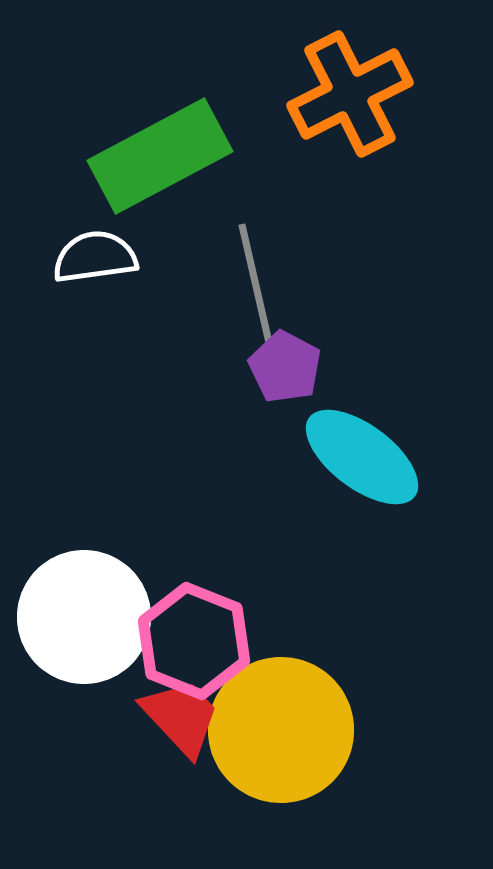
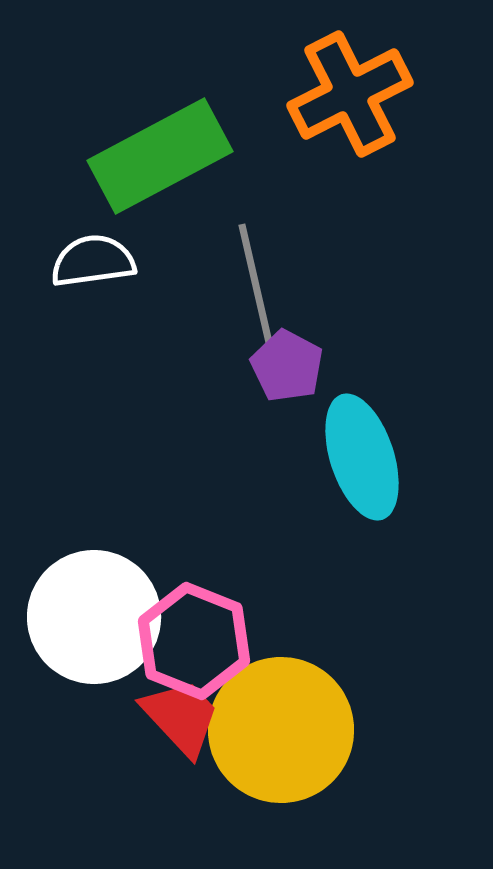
white semicircle: moved 2 px left, 4 px down
purple pentagon: moved 2 px right, 1 px up
cyan ellipse: rotated 35 degrees clockwise
white circle: moved 10 px right
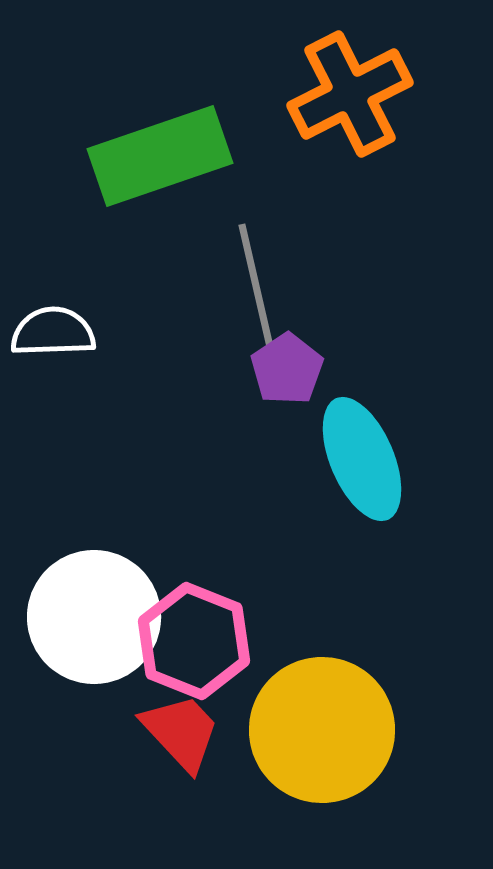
green rectangle: rotated 9 degrees clockwise
white semicircle: moved 40 px left, 71 px down; rotated 6 degrees clockwise
purple pentagon: moved 3 px down; rotated 10 degrees clockwise
cyan ellipse: moved 2 px down; rotated 5 degrees counterclockwise
red trapezoid: moved 15 px down
yellow circle: moved 41 px right
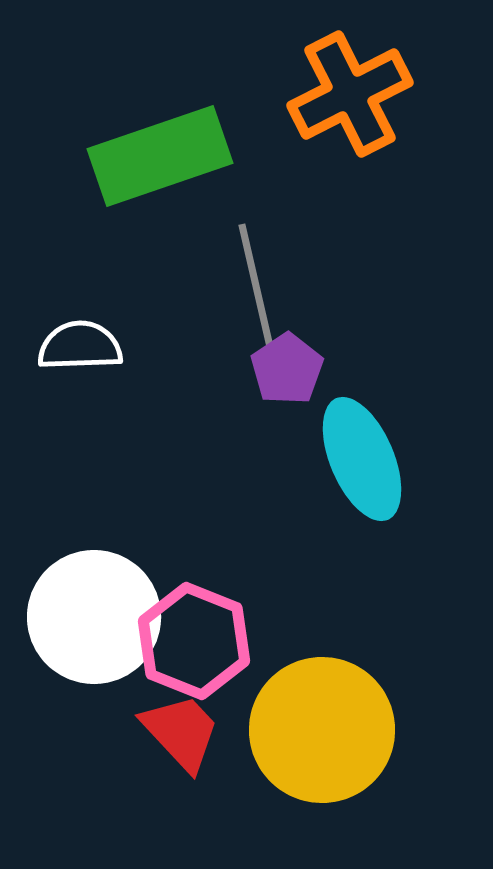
white semicircle: moved 27 px right, 14 px down
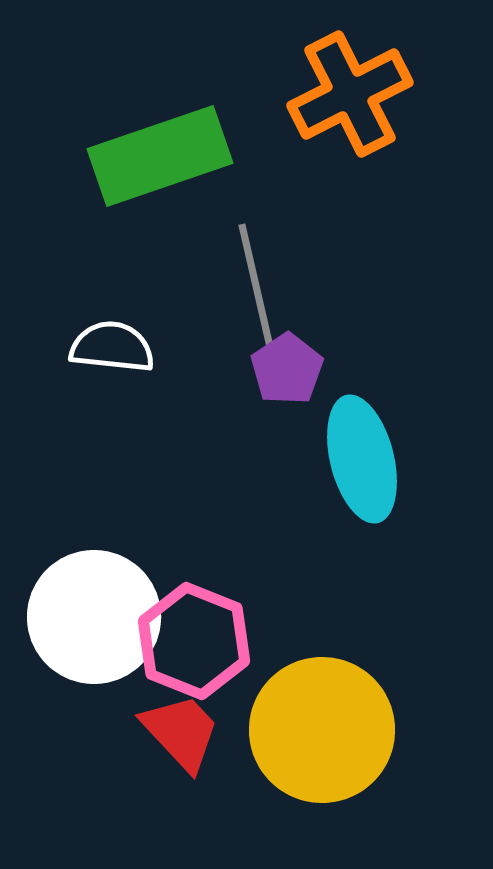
white semicircle: moved 32 px right, 1 px down; rotated 8 degrees clockwise
cyan ellipse: rotated 9 degrees clockwise
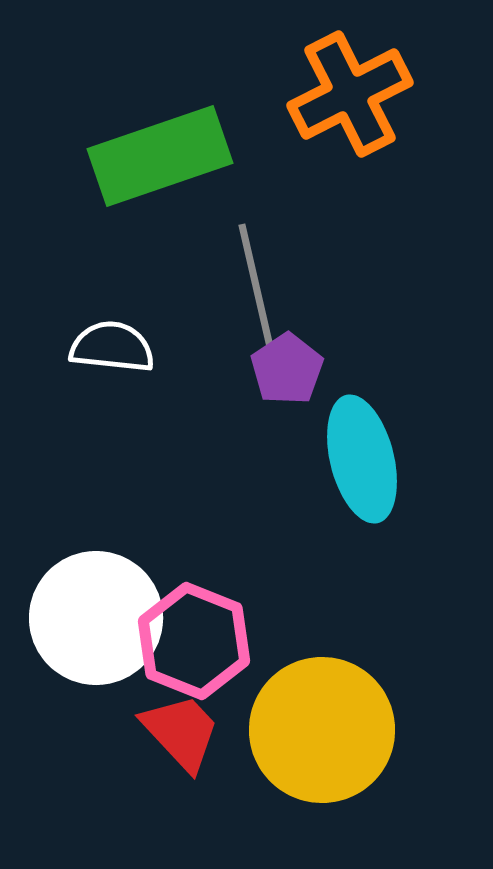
white circle: moved 2 px right, 1 px down
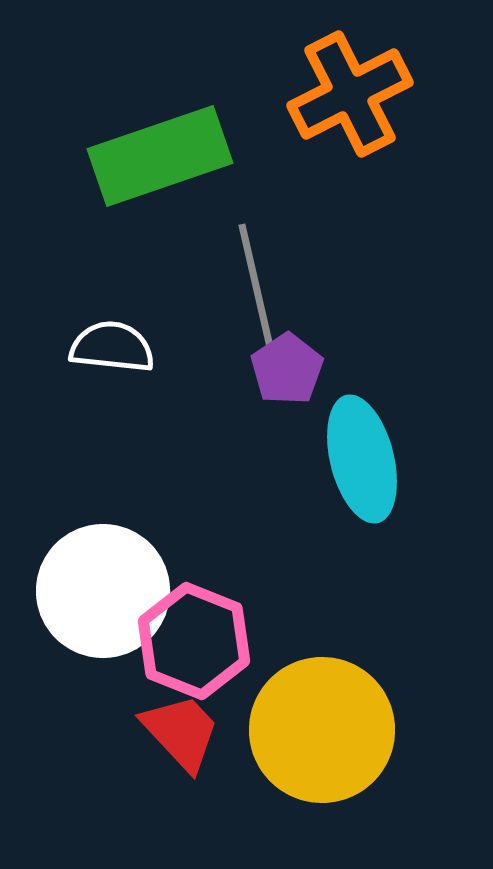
white circle: moved 7 px right, 27 px up
